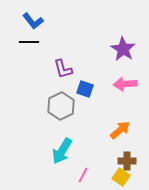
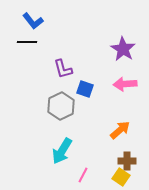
black line: moved 2 px left
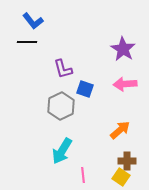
pink line: rotated 35 degrees counterclockwise
